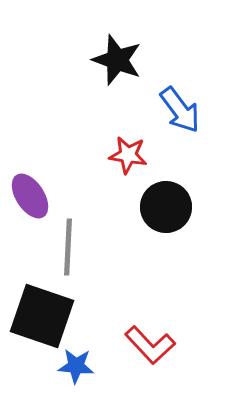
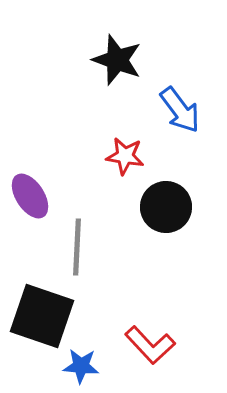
red star: moved 3 px left, 1 px down
gray line: moved 9 px right
blue star: moved 5 px right
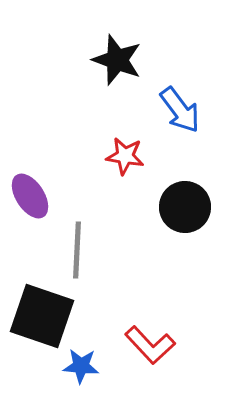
black circle: moved 19 px right
gray line: moved 3 px down
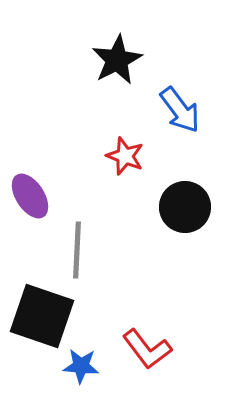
black star: rotated 24 degrees clockwise
red star: rotated 12 degrees clockwise
red L-shape: moved 3 px left, 4 px down; rotated 6 degrees clockwise
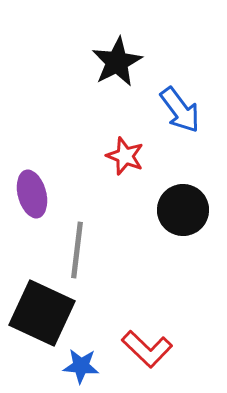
black star: moved 2 px down
purple ellipse: moved 2 px right, 2 px up; rotated 18 degrees clockwise
black circle: moved 2 px left, 3 px down
gray line: rotated 4 degrees clockwise
black square: moved 3 px up; rotated 6 degrees clockwise
red L-shape: rotated 9 degrees counterclockwise
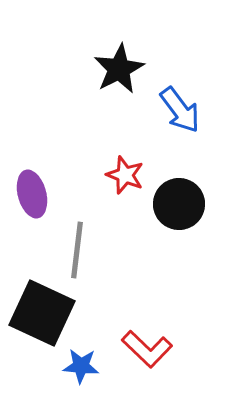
black star: moved 2 px right, 7 px down
red star: moved 19 px down
black circle: moved 4 px left, 6 px up
